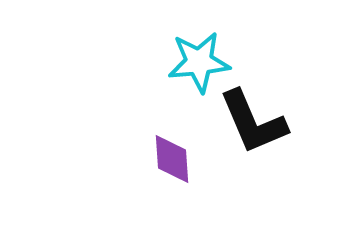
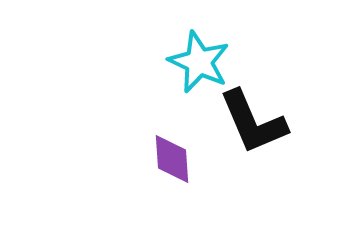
cyan star: rotated 30 degrees clockwise
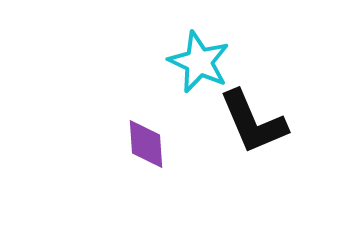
purple diamond: moved 26 px left, 15 px up
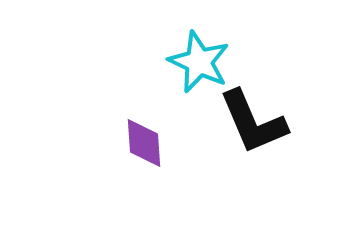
purple diamond: moved 2 px left, 1 px up
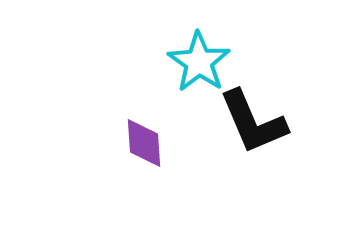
cyan star: rotated 10 degrees clockwise
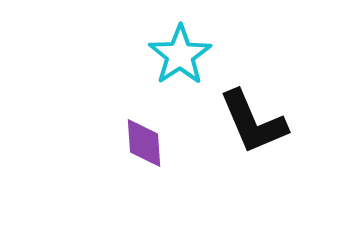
cyan star: moved 19 px left, 7 px up; rotated 4 degrees clockwise
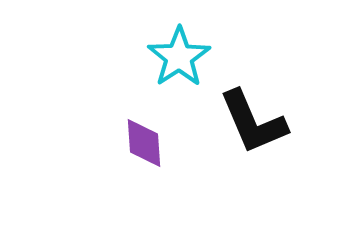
cyan star: moved 1 px left, 2 px down
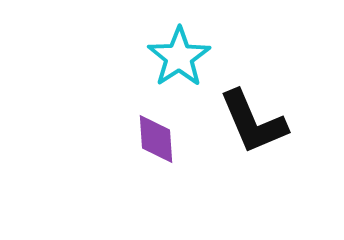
purple diamond: moved 12 px right, 4 px up
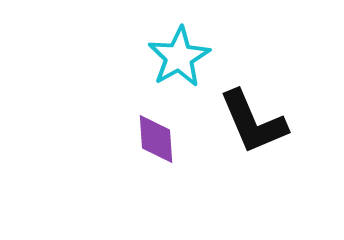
cyan star: rotated 4 degrees clockwise
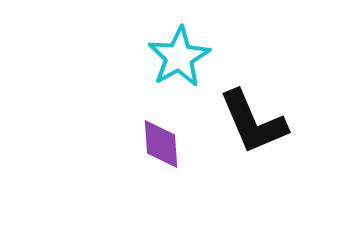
purple diamond: moved 5 px right, 5 px down
